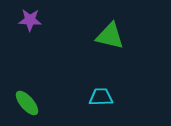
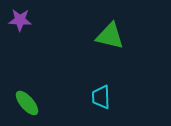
purple star: moved 10 px left
cyan trapezoid: rotated 90 degrees counterclockwise
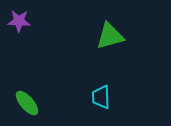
purple star: moved 1 px left, 1 px down
green triangle: rotated 28 degrees counterclockwise
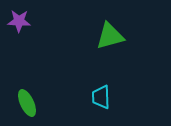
green ellipse: rotated 16 degrees clockwise
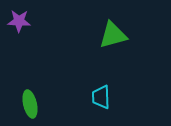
green triangle: moved 3 px right, 1 px up
green ellipse: moved 3 px right, 1 px down; rotated 12 degrees clockwise
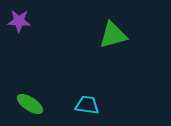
cyan trapezoid: moved 14 px left, 8 px down; rotated 100 degrees clockwise
green ellipse: rotated 44 degrees counterclockwise
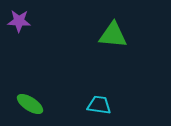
green triangle: rotated 20 degrees clockwise
cyan trapezoid: moved 12 px right
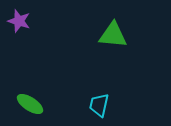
purple star: rotated 15 degrees clockwise
cyan trapezoid: rotated 85 degrees counterclockwise
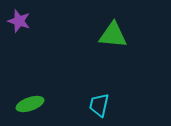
green ellipse: rotated 52 degrees counterclockwise
